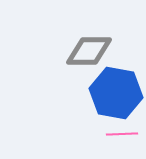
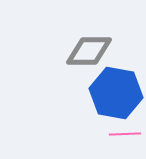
pink line: moved 3 px right
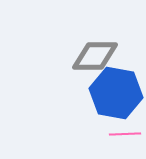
gray diamond: moved 6 px right, 5 px down
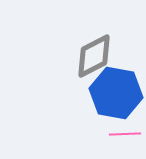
gray diamond: moved 1 px left; rotated 27 degrees counterclockwise
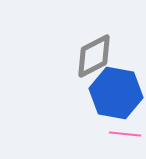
pink line: rotated 8 degrees clockwise
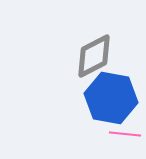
blue hexagon: moved 5 px left, 5 px down
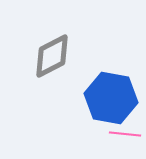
gray diamond: moved 42 px left
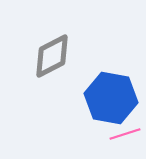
pink line: rotated 24 degrees counterclockwise
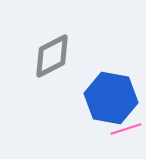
pink line: moved 1 px right, 5 px up
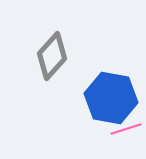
gray diamond: rotated 21 degrees counterclockwise
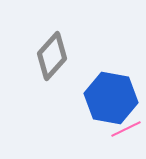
pink line: rotated 8 degrees counterclockwise
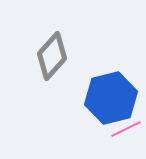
blue hexagon: rotated 24 degrees counterclockwise
